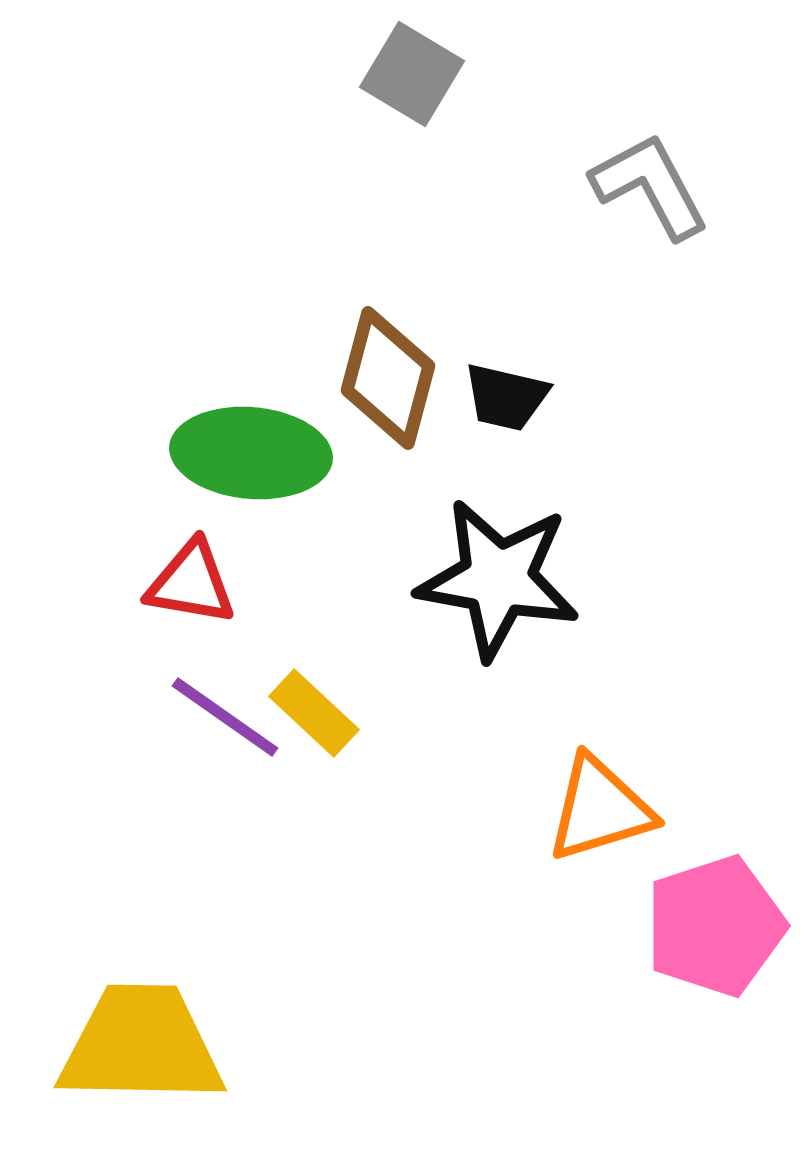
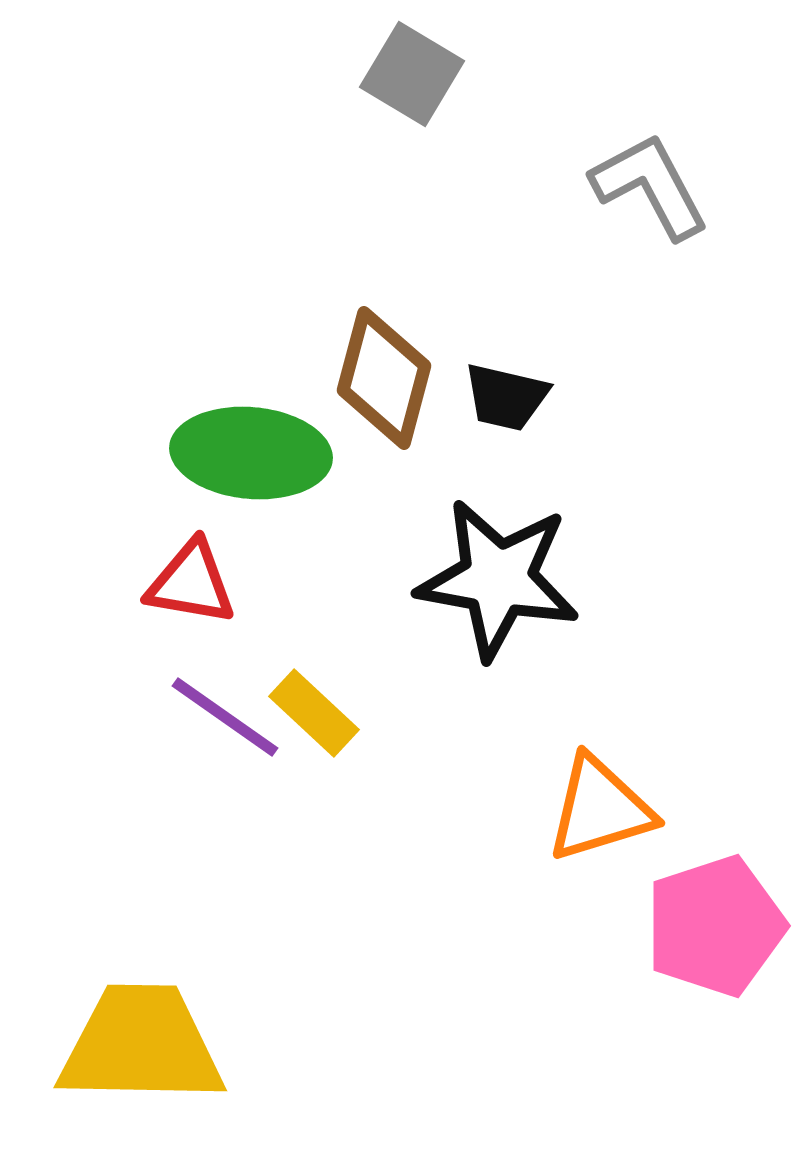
brown diamond: moved 4 px left
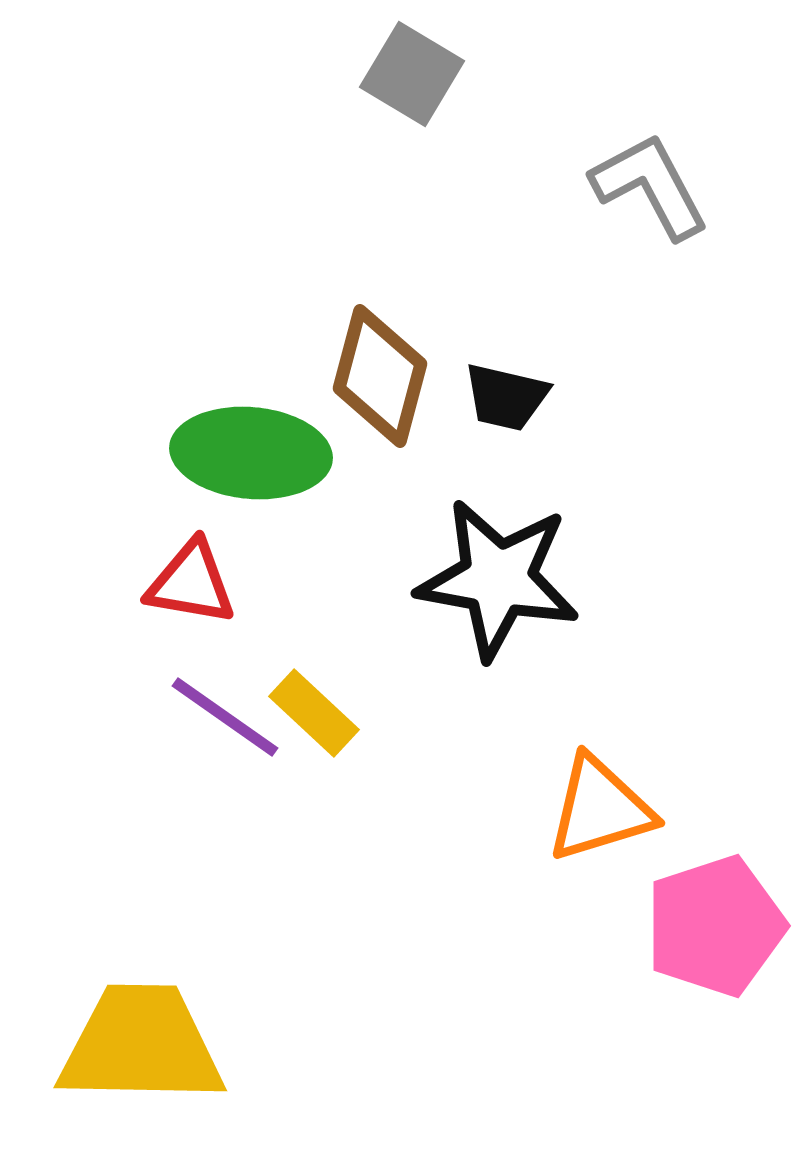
brown diamond: moved 4 px left, 2 px up
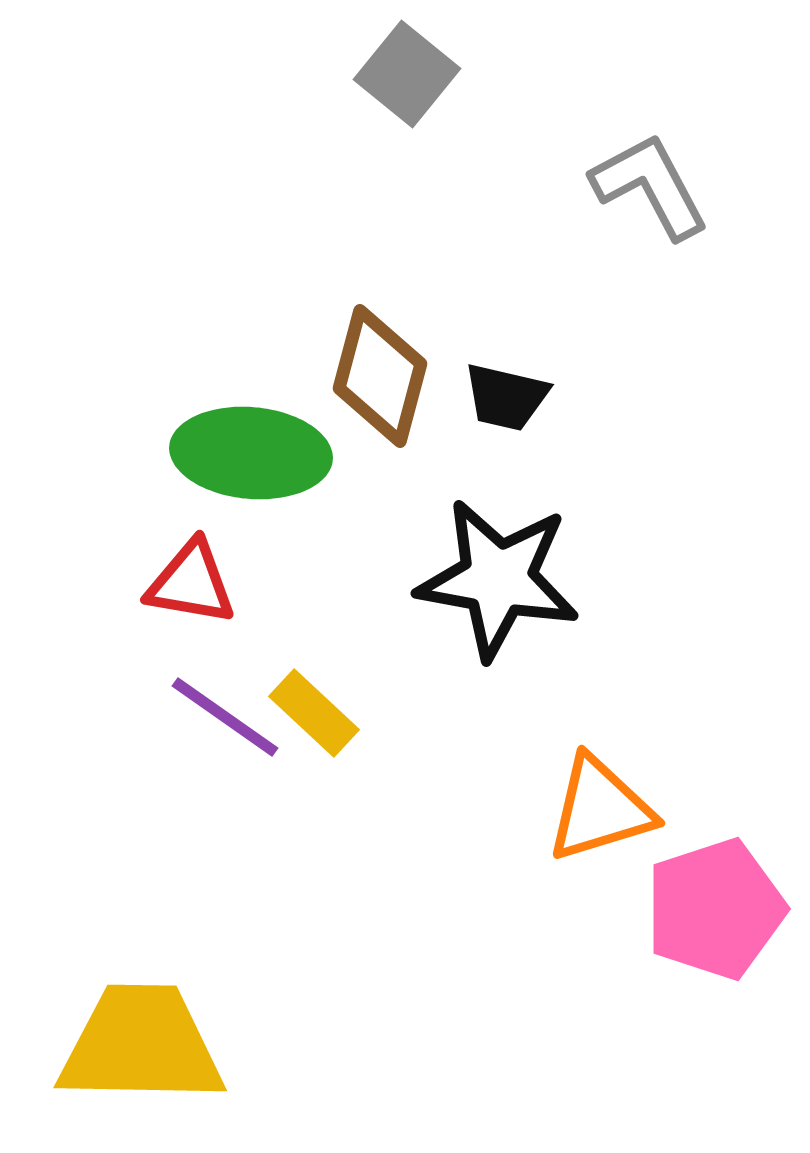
gray square: moved 5 px left; rotated 8 degrees clockwise
pink pentagon: moved 17 px up
